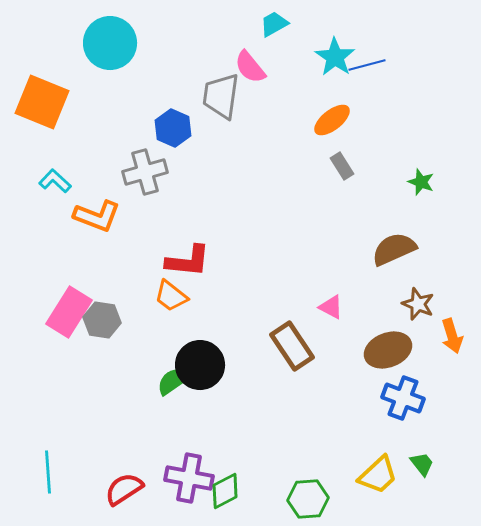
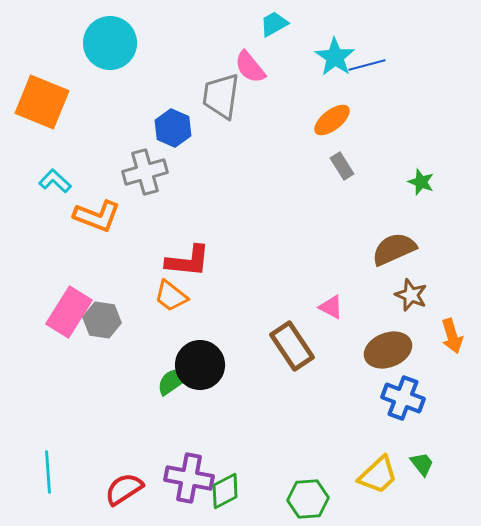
brown star: moved 7 px left, 9 px up
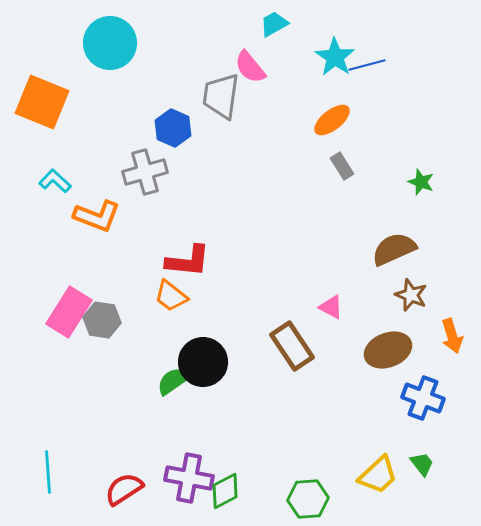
black circle: moved 3 px right, 3 px up
blue cross: moved 20 px right
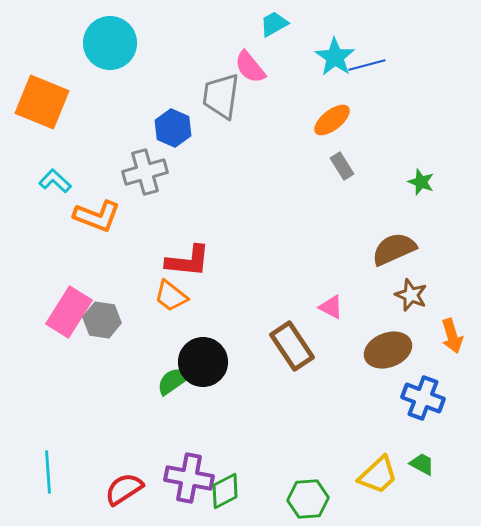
green trapezoid: rotated 24 degrees counterclockwise
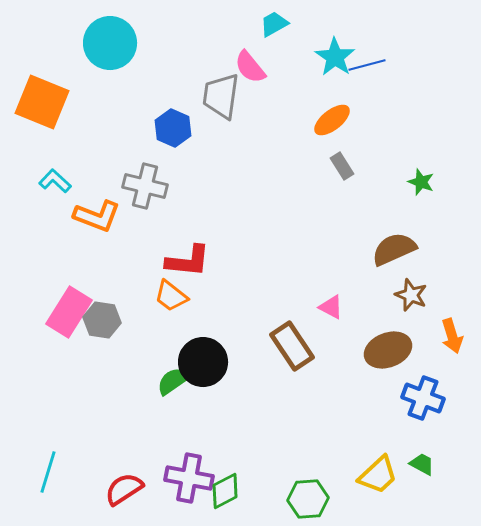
gray cross: moved 14 px down; rotated 30 degrees clockwise
cyan line: rotated 21 degrees clockwise
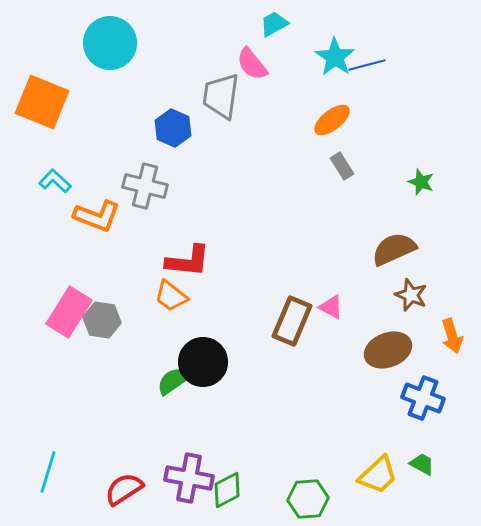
pink semicircle: moved 2 px right, 3 px up
brown rectangle: moved 25 px up; rotated 57 degrees clockwise
green diamond: moved 2 px right, 1 px up
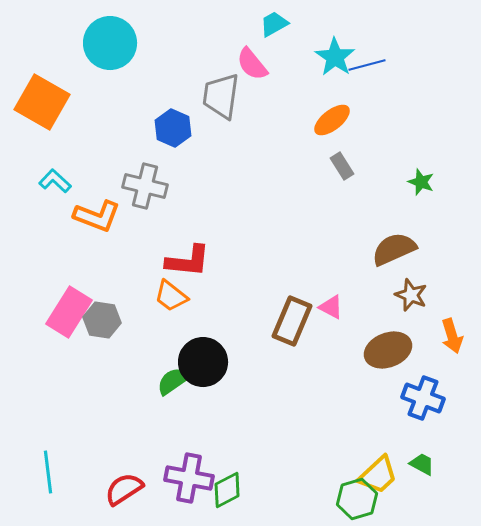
orange square: rotated 8 degrees clockwise
cyan line: rotated 24 degrees counterclockwise
green hexagon: moved 49 px right; rotated 12 degrees counterclockwise
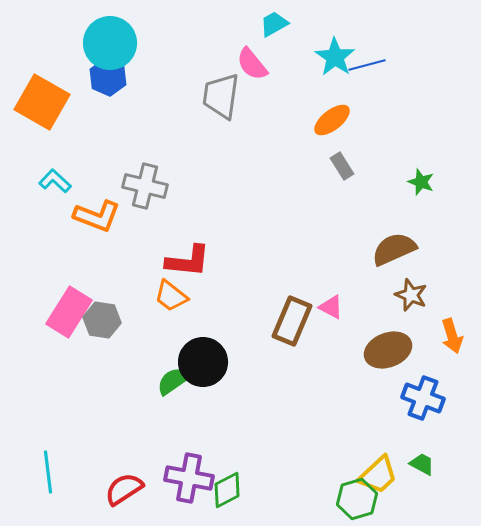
blue hexagon: moved 65 px left, 51 px up
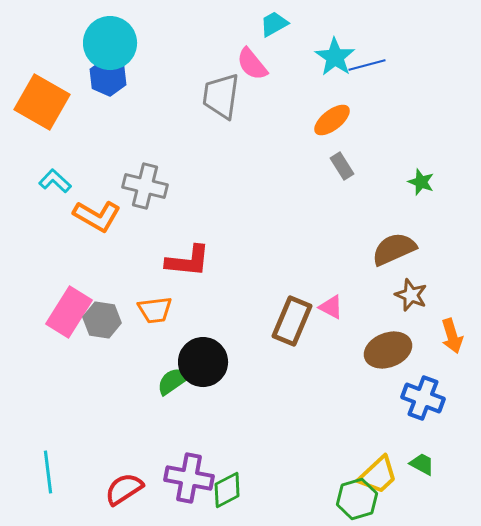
orange L-shape: rotated 9 degrees clockwise
orange trapezoid: moved 16 px left, 14 px down; rotated 45 degrees counterclockwise
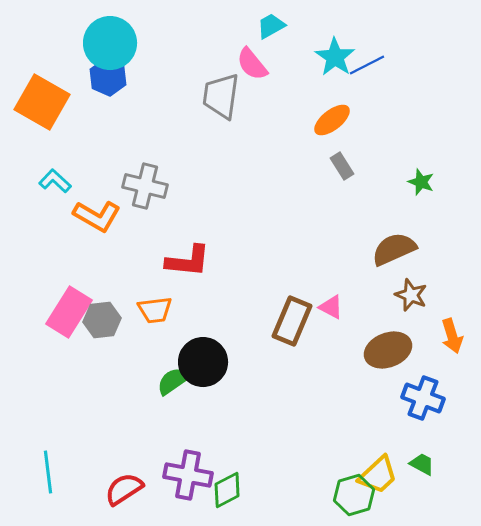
cyan trapezoid: moved 3 px left, 2 px down
blue line: rotated 12 degrees counterclockwise
gray hexagon: rotated 15 degrees counterclockwise
purple cross: moved 1 px left, 3 px up
green hexagon: moved 3 px left, 4 px up
